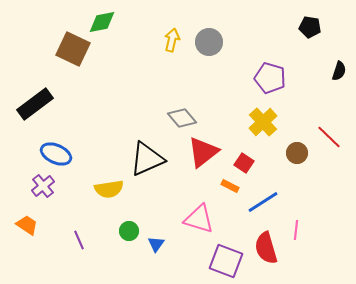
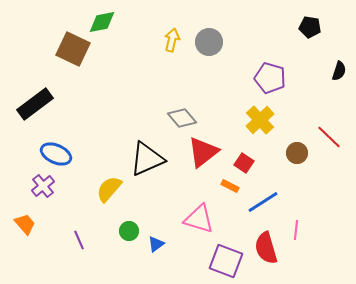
yellow cross: moved 3 px left, 2 px up
yellow semicircle: rotated 140 degrees clockwise
orange trapezoid: moved 2 px left, 1 px up; rotated 15 degrees clockwise
blue triangle: rotated 18 degrees clockwise
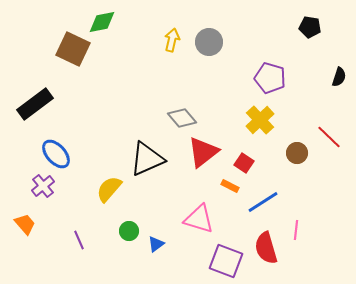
black semicircle: moved 6 px down
blue ellipse: rotated 24 degrees clockwise
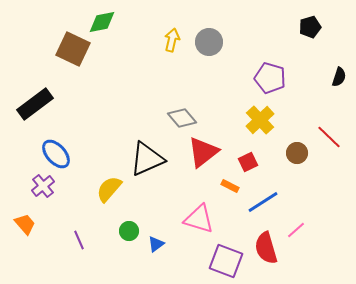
black pentagon: rotated 25 degrees counterclockwise
red square: moved 4 px right, 1 px up; rotated 30 degrees clockwise
pink line: rotated 42 degrees clockwise
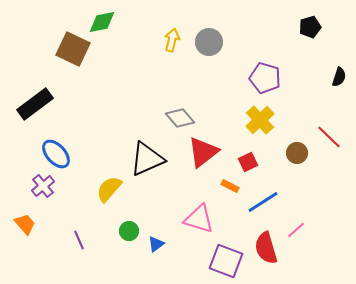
purple pentagon: moved 5 px left
gray diamond: moved 2 px left
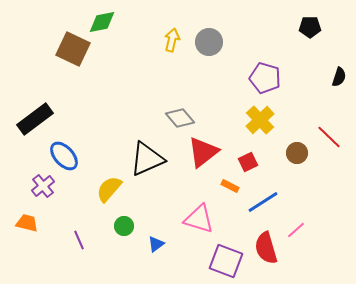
black pentagon: rotated 15 degrees clockwise
black rectangle: moved 15 px down
blue ellipse: moved 8 px right, 2 px down
orange trapezoid: moved 2 px right, 1 px up; rotated 35 degrees counterclockwise
green circle: moved 5 px left, 5 px up
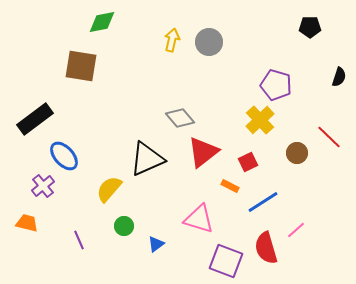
brown square: moved 8 px right, 17 px down; rotated 16 degrees counterclockwise
purple pentagon: moved 11 px right, 7 px down
